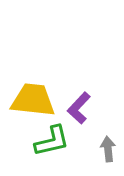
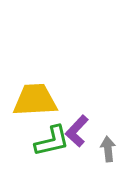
yellow trapezoid: moved 2 px right; rotated 9 degrees counterclockwise
purple L-shape: moved 2 px left, 23 px down
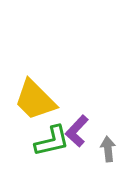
yellow trapezoid: rotated 132 degrees counterclockwise
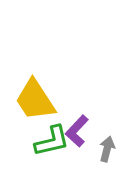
yellow trapezoid: rotated 12 degrees clockwise
gray arrow: moved 1 px left; rotated 20 degrees clockwise
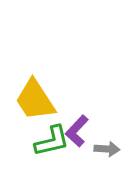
gray arrow: rotated 80 degrees clockwise
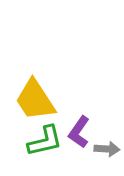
purple L-shape: moved 2 px right, 1 px down; rotated 8 degrees counterclockwise
green L-shape: moved 7 px left
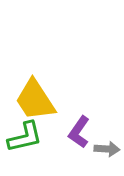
green L-shape: moved 20 px left, 4 px up
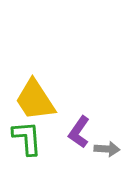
green L-shape: moved 2 px right, 1 px down; rotated 81 degrees counterclockwise
